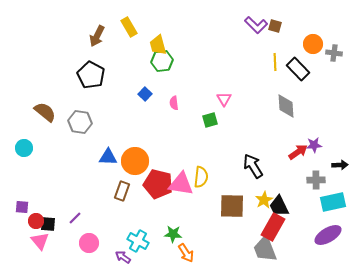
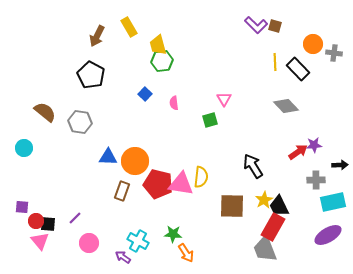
gray diamond at (286, 106): rotated 40 degrees counterclockwise
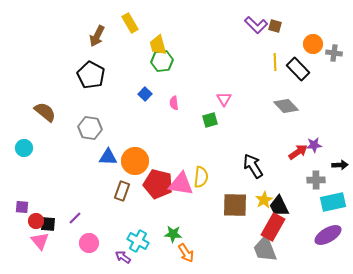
yellow rectangle at (129, 27): moved 1 px right, 4 px up
gray hexagon at (80, 122): moved 10 px right, 6 px down
brown square at (232, 206): moved 3 px right, 1 px up
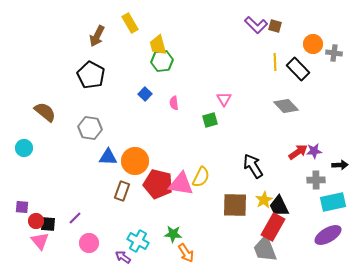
purple star at (314, 145): moved 6 px down
yellow semicircle at (201, 177): rotated 20 degrees clockwise
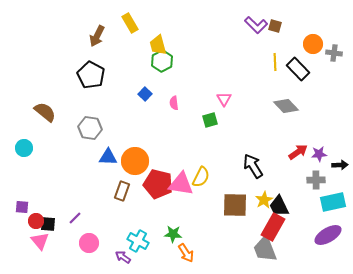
green hexagon at (162, 61): rotated 20 degrees counterclockwise
purple star at (314, 151): moved 5 px right, 3 px down
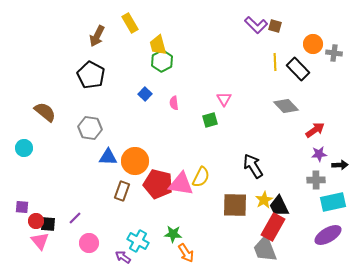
red arrow at (298, 152): moved 17 px right, 22 px up
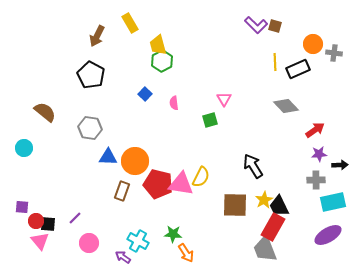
black rectangle at (298, 69): rotated 70 degrees counterclockwise
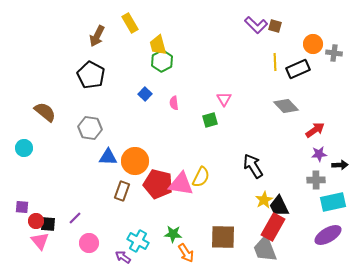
brown square at (235, 205): moved 12 px left, 32 px down
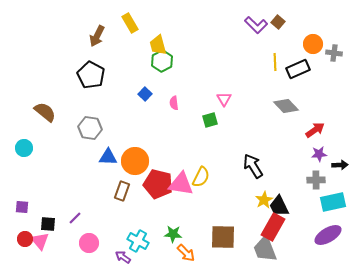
brown square at (275, 26): moved 3 px right, 4 px up; rotated 24 degrees clockwise
red circle at (36, 221): moved 11 px left, 18 px down
orange arrow at (186, 253): rotated 12 degrees counterclockwise
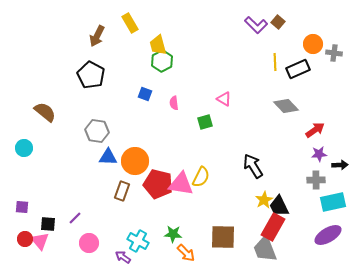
blue square at (145, 94): rotated 24 degrees counterclockwise
pink triangle at (224, 99): rotated 28 degrees counterclockwise
green square at (210, 120): moved 5 px left, 2 px down
gray hexagon at (90, 128): moved 7 px right, 3 px down
